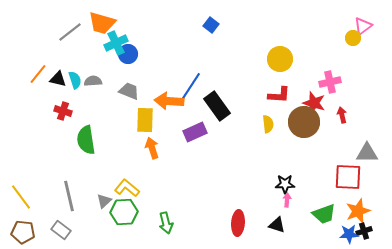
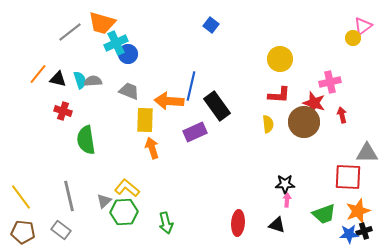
cyan semicircle at (75, 80): moved 5 px right
blue line at (191, 86): rotated 20 degrees counterclockwise
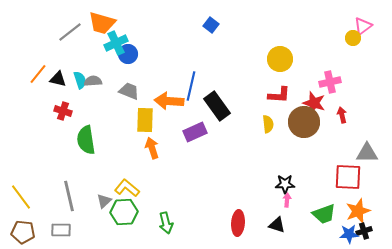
gray rectangle at (61, 230): rotated 36 degrees counterclockwise
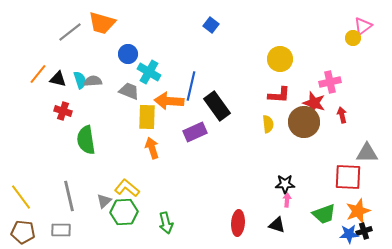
cyan cross at (116, 43): moved 33 px right, 29 px down; rotated 35 degrees counterclockwise
yellow rectangle at (145, 120): moved 2 px right, 3 px up
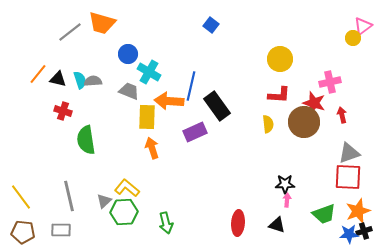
gray triangle at (367, 153): moved 18 px left; rotated 20 degrees counterclockwise
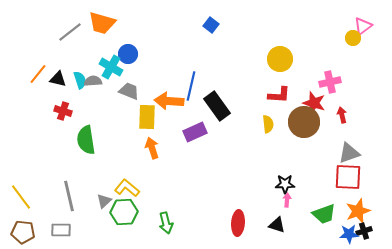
cyan cross at (149, 72): moved 38 px left, 5 px up
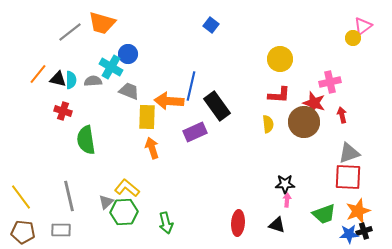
cyan semicircle at (80, 80): moved 9 px left; rotated 18 degrees clockwise
gray triangle at (104, 201): moved 2 px right, 1 px down
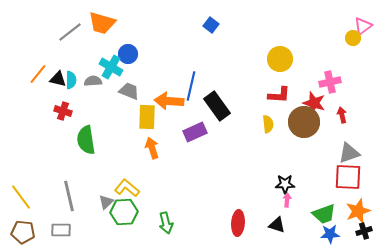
blue star at (349, 234): moved 19 px left
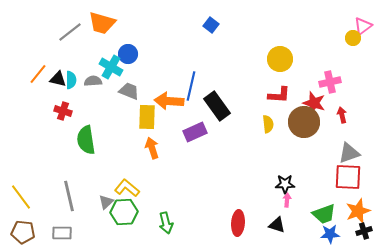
gray rectangle at (61, 230): moved 1 px right, 3 px down
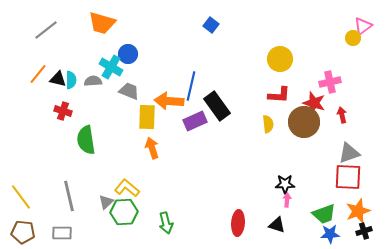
gray line at (70, 32): moved 24 px left, 2 px up
purple rectangle at (195, 132): moved 11 px up
